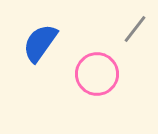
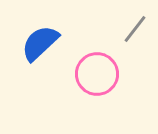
blue semicircle: rotated 12 degrees clockwise
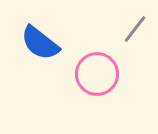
blue semicircle: rotated 99 degrees counterclockwise
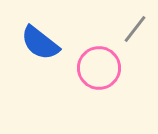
pink circle: moved 2 px right, 6 px up
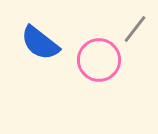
pink circle: moved 8 px up
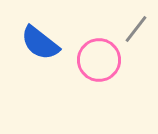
gray line: moved 1 px right
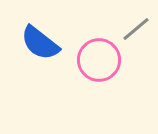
gray line: rotated 12 degrees clockwise
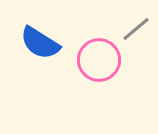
blue semicircle: rotated 6 degrees counterclockwise
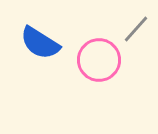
gray line: rotated 8 degrees counterclockwise
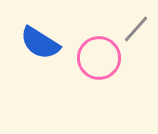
pink circle: moved 2 px up
